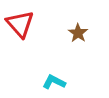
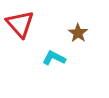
cyan L-shape: moved 24 px up
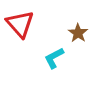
cyan L-shape: rotated 55 degrees counterclockwise
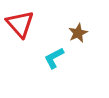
brown star: rotated 12 degrees clockwise
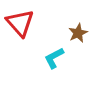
red triangle: moved 1 px up
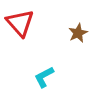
cyan L-shape: moved 10 px left, 19 px down
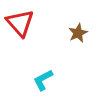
cyan L-shape: moved 1 px left, 3 px down
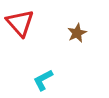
brown star: moved 1 px left
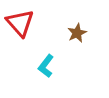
cyan L-shape: moved 3 px right, 14 px up; rotated 25 degrees counterclockwise
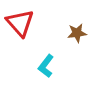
brown star: rotated 18 degrees clockwise
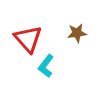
red triangle: moved 8 px right, 16 px down
